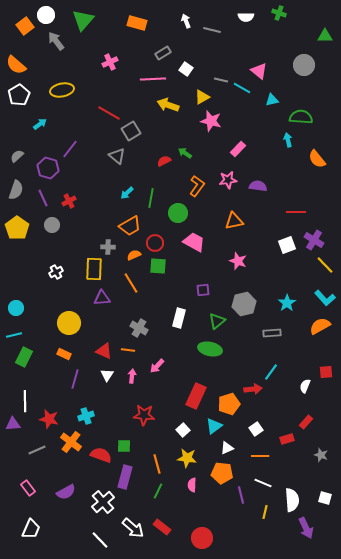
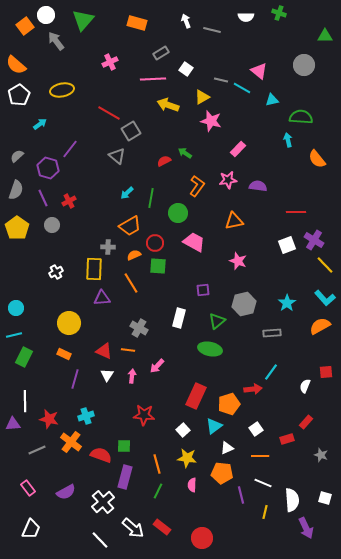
gray rectangle at (163, 53): moved 2 px left
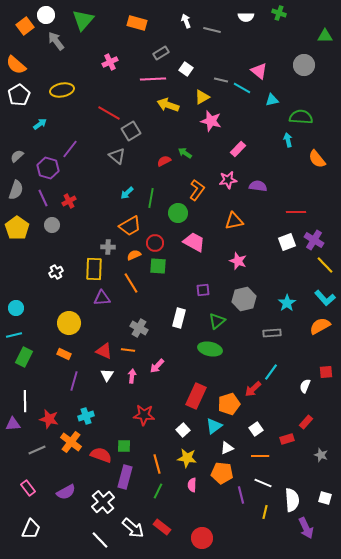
orange L-shape at (197, 186): moved 4 px down
white square at (287, 245): moved 3 px up
gray hexagon at (244, 304): moved 5 px up
purple line at (75, 379): moved 1 px left, 2 px down
red arrow at (253, 389): rotated 144 degrees clockwise
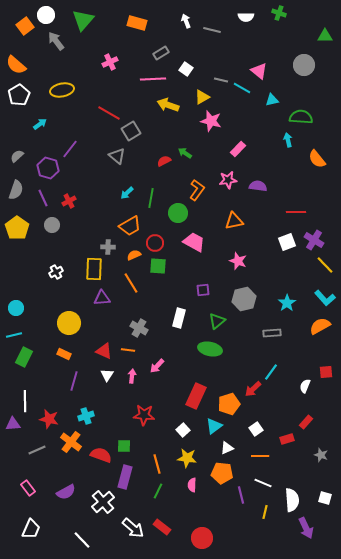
white line at (100, 540): moved 18 px left
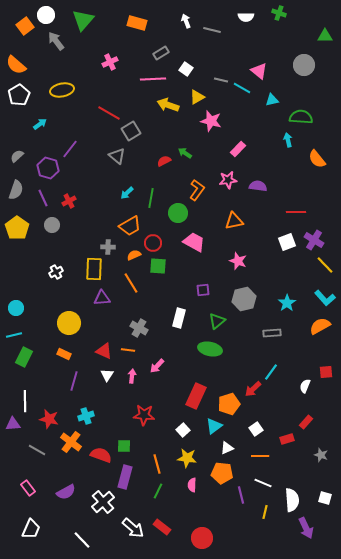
yellow triangle at (202, 97): moved 5 px left
red circle at (155, 243): moved 2 px left
gray line at (37, 450): rotated 54 degrees clockwise
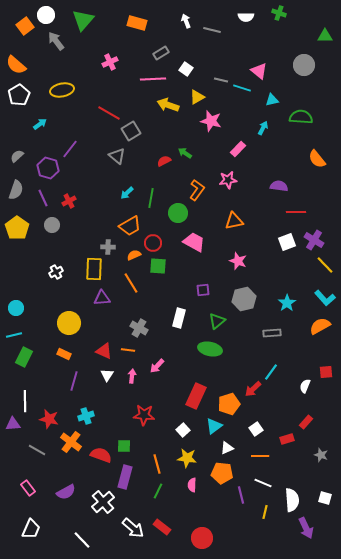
cyan line at (242, 88): rotated 12 degrees counterclockwise
cyan arrow at (288, 140): moved 25 px left, 12 px up; rotated 40 degrees clockwise
purple semicircle at (258, 186): moved 21 px right
